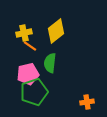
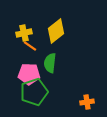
pink pentagon: moved 1 px right; rotated 15 degrees clockwise
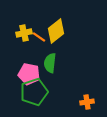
orange line: moved 9 px right, 9 px up
pink pentagon: rotated 10 degrees clockwise
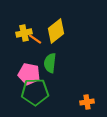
orange line: moved 4 px left, 2 px down
green pentagon: moved 1 px right; rotated 16 degrees clockwise
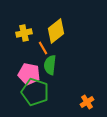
orange line: moved 8 px right, 9 px down; rotated 24 degrees clockwise
green semicircle: moved 2 px down
green pentagon: rotated 20 degrees clockwise
orange cross: rotated 24 degrees counterclockwise
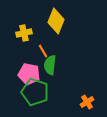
yellow diamond: moved 10 px up; rotated 30 degrees counterclockwise
orange line: moved 3 px down
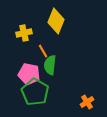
green pentagon: rotated 12 degrees clockwise
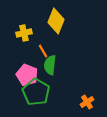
pink pentagon: moved 2 px left, 1 px down; rotated 10 degrees clockwise
green pentagon: moved 1 px right
